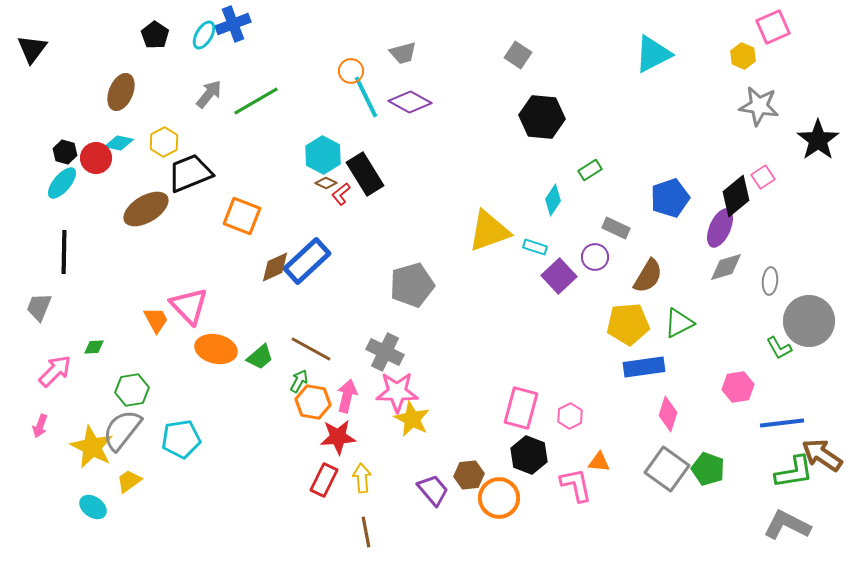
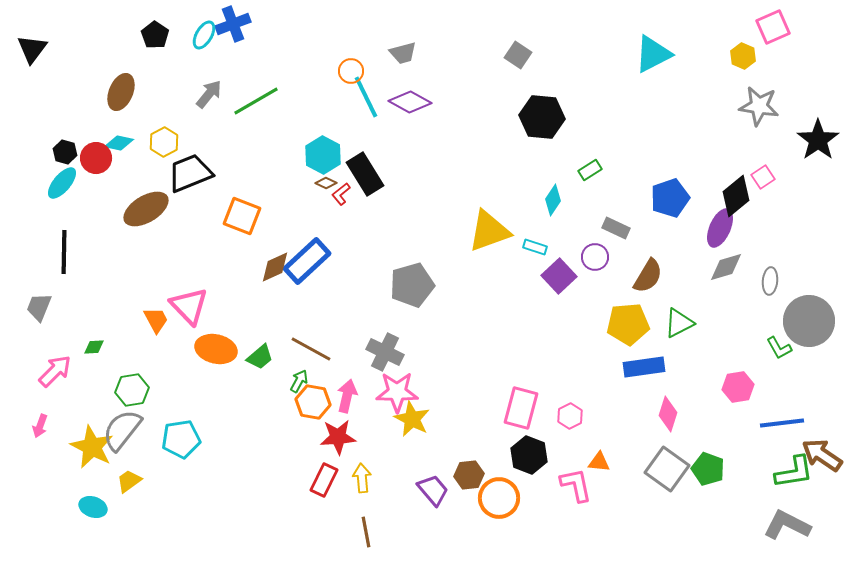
cyan ellipse at (93, 507): rotated 16 degrees counterclockwise
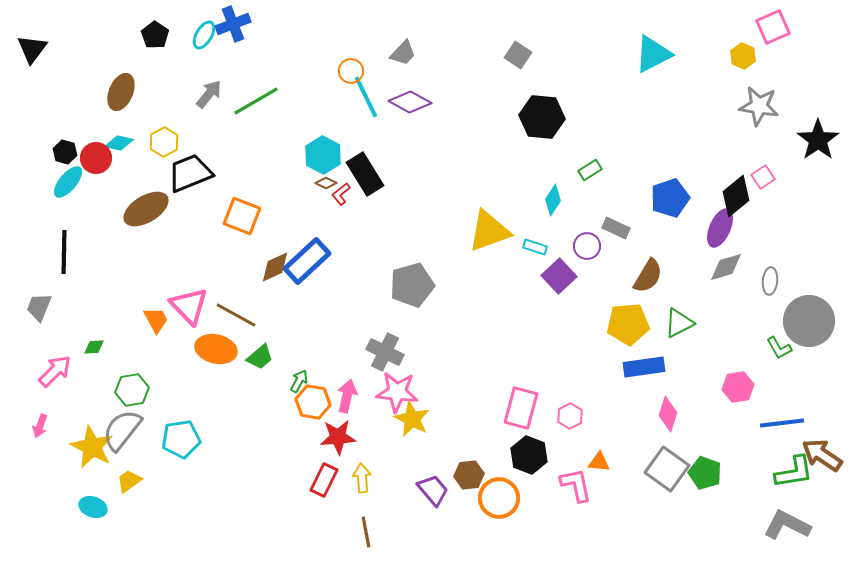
gray trapezoid at (403, 53): rotated 32 degrees counterclockwise
cyan ellipse at (62, 183): moved 6 px right, 1 px up
purple circle at (595, 257): moved 8 px left, 11 px up
brown line at (311, 349): moved 75 px left, 34 px up
pink star at (397, 392): rotated 6 degrees clockwise
green pentagon at (708, 469): moved 3 px left, 4 px down
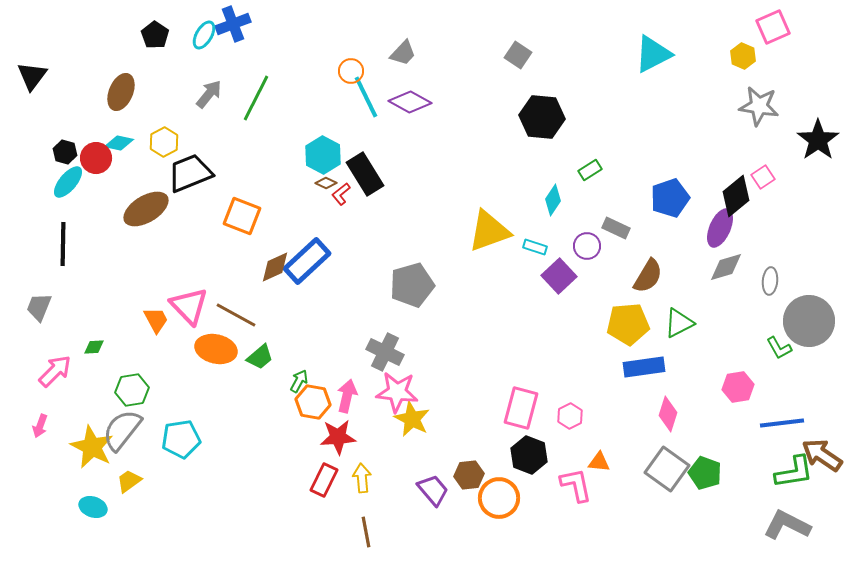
black triangle at (32, 49): moved 27 px down
green line at (256, 101): moved 3 px up; rotated 33 degrees counterclockwise
black line at (64, 252): moved 1 px left, 8 px up
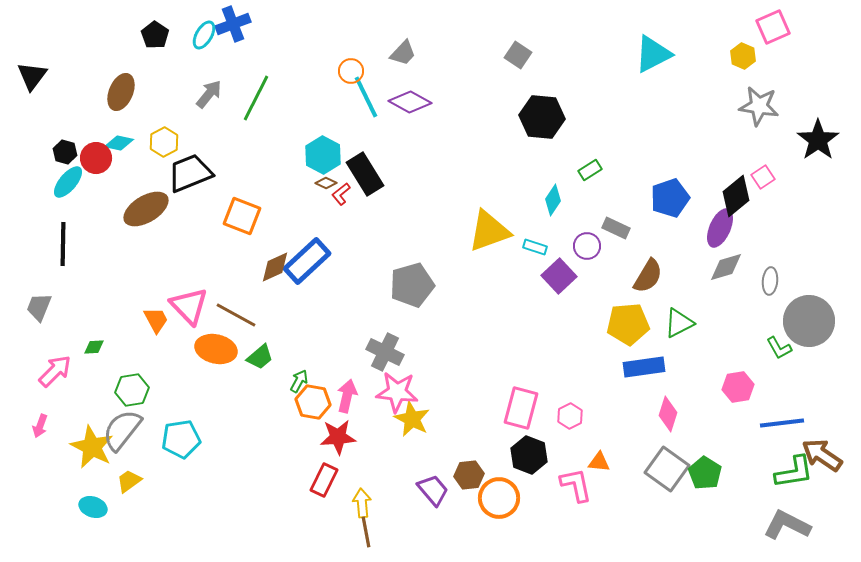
green pentagon at (705, 473): rotated 12 degrees clockwise
yellow arrow at (362, 478): moved 25 px down
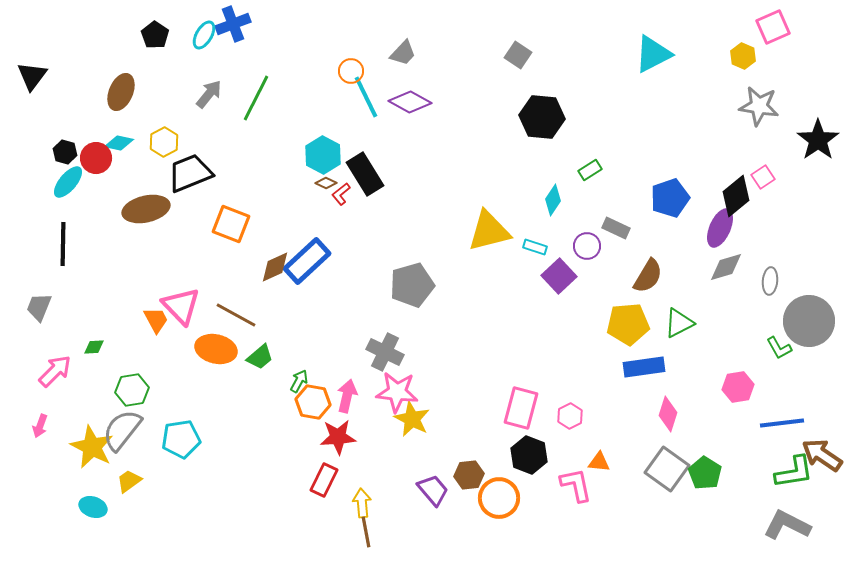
brown ellipse at (146, 209): rotated 18 degrees clockwise
orange square at (242, 216): moved 11 px left, 8 px down
yellow triangle at (489, 231): rotated 6 degrees clockwise
pink triangle at (189, 306): moved 8 px left
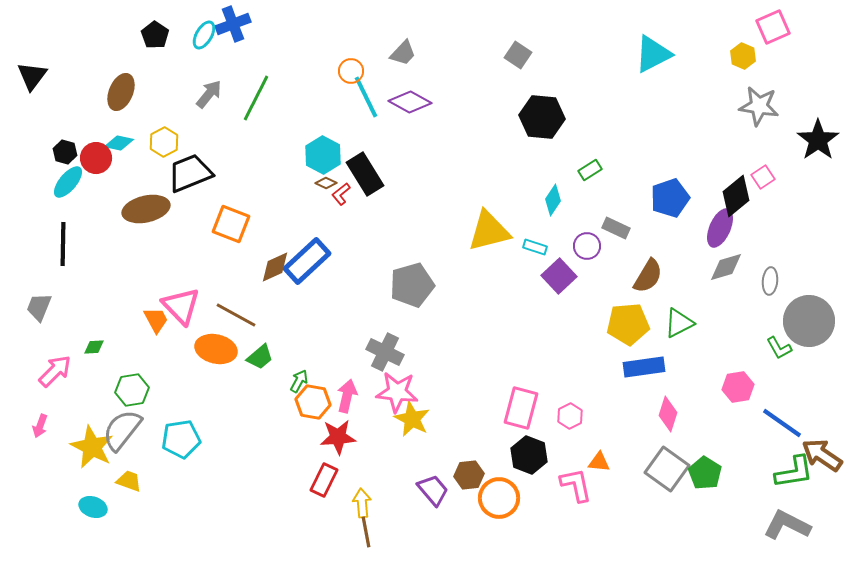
blue line at (782, 423): rotated 42 degrees clockwise
yellow trapezoid at (129, 481): rotated 56 degrees clockwise
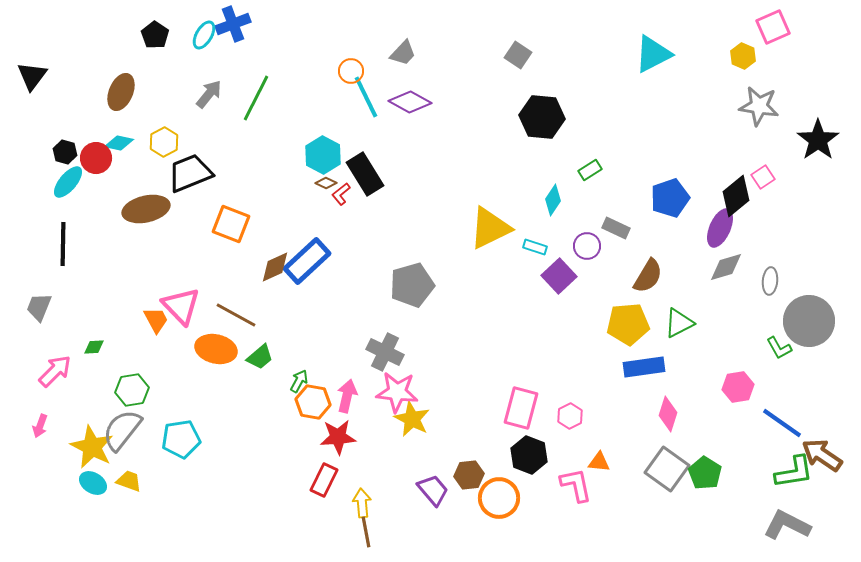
yellow triangle at (489, 231): moved 1 px right, 3 px up; rotated 12 degrees counterclockwise
cyan ellipse at (93, 507): moved 24 px up; rotated 12 degrees clockwise
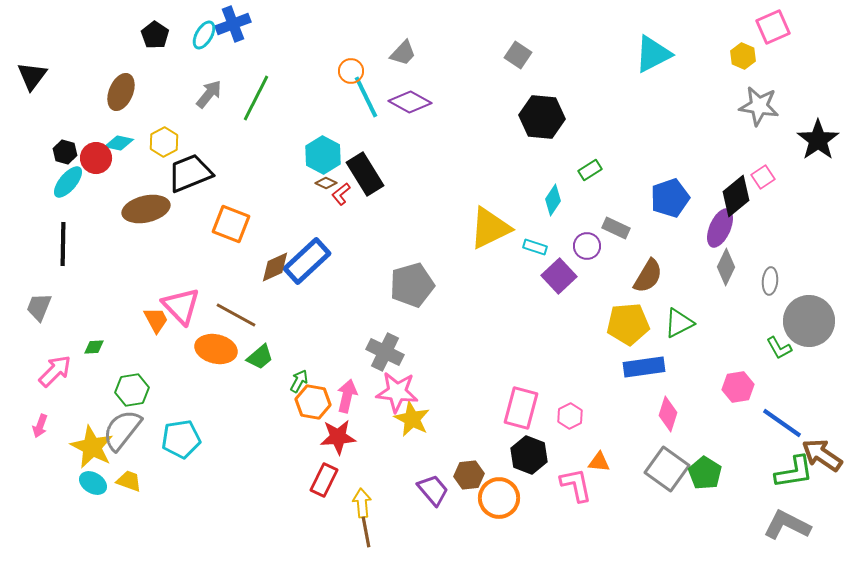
gray diamond at (726, 267): rotated 48 degrees counterclockwise
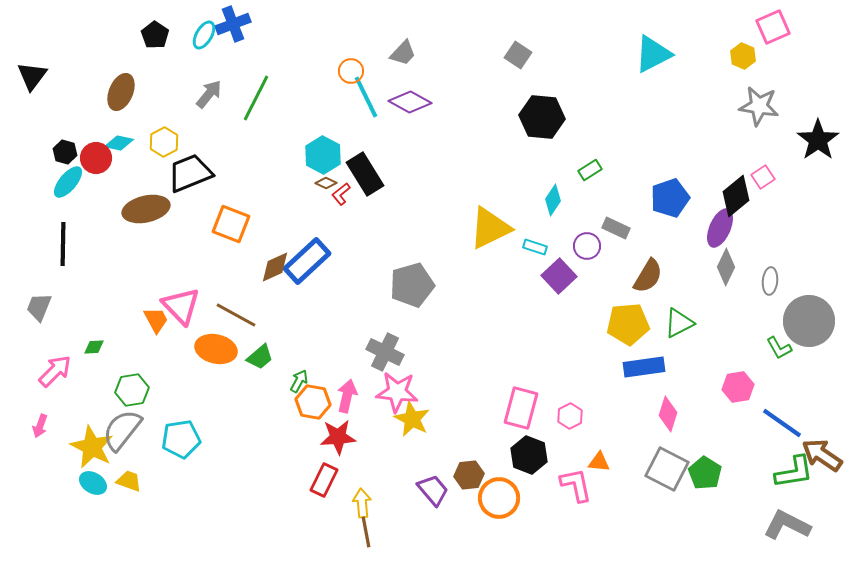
gray square at (667, 469): rotated 9 degrees counterclockwise
